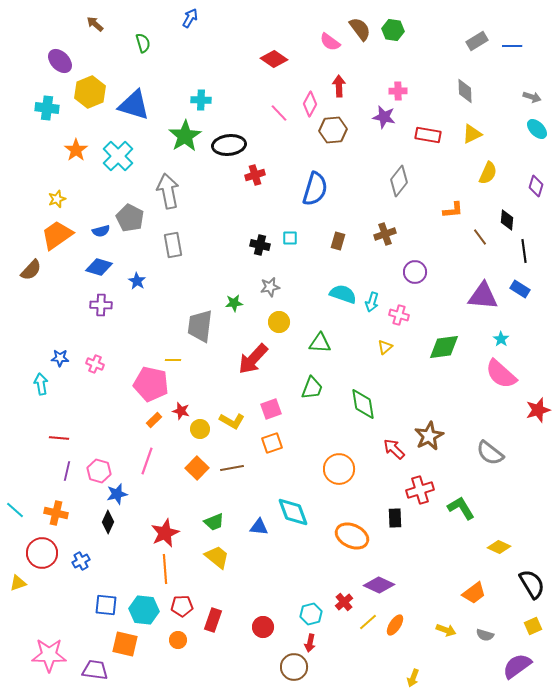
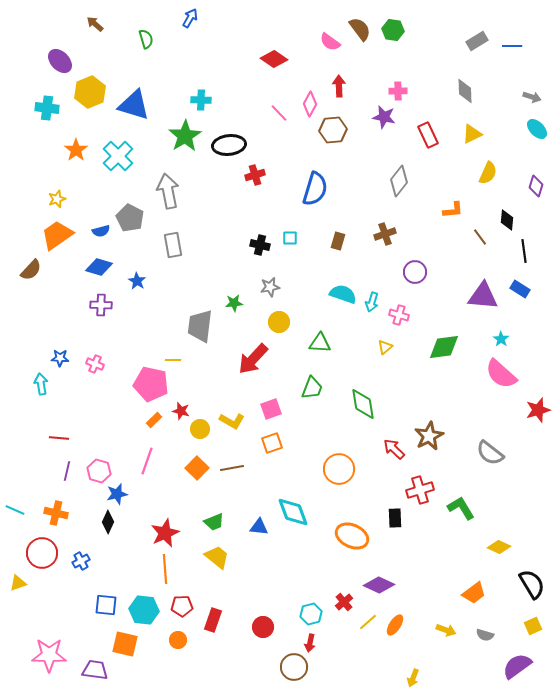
green semicircle at (143, 43): moved 3 px right, 4 px up
red rectangle at (428, 135): rotated 55 degrees clockwise
cyan line at (15, 510): rotated 18 degrees counterclockwise
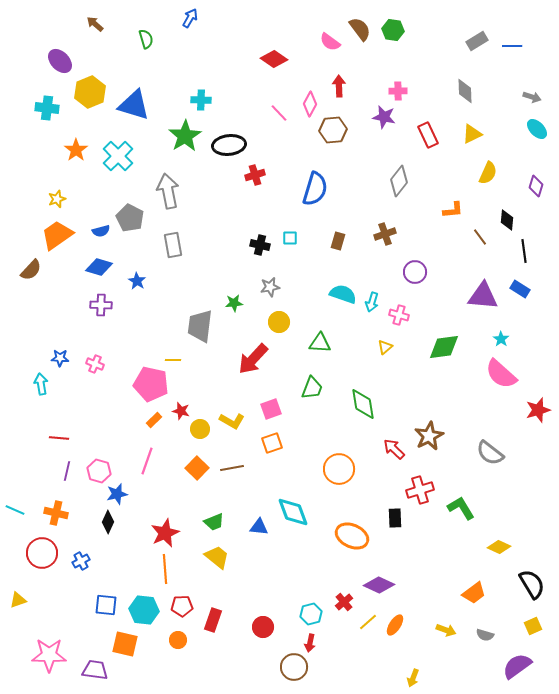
yellow triangle at (18, 583): moved 17 px down
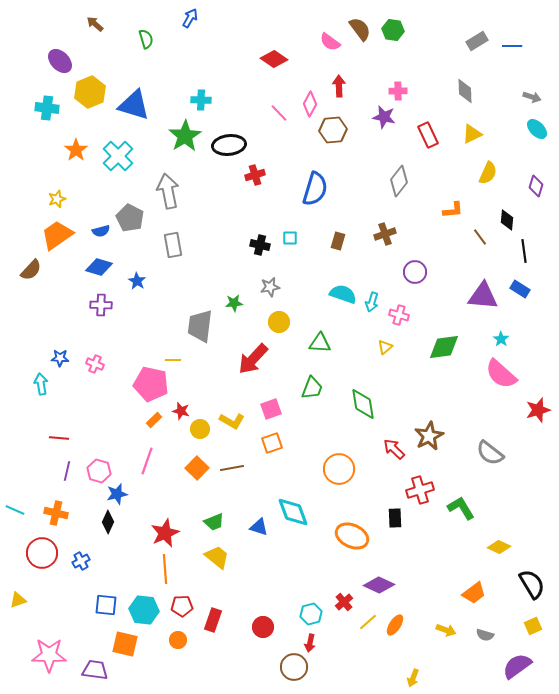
blue triangle at (259, 527): rotated 12 degrees clockwise
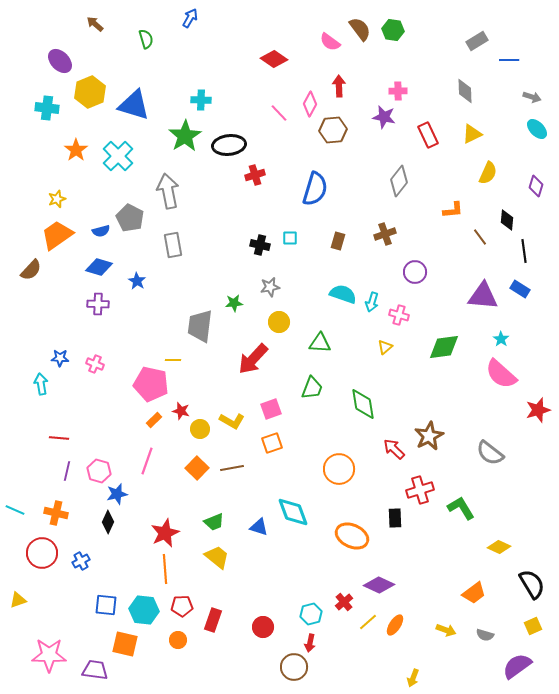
blue line at (512, 46): moved 3 px left, 14 px down
purple cross at (101, 305): moved 3 px left, 1 px up
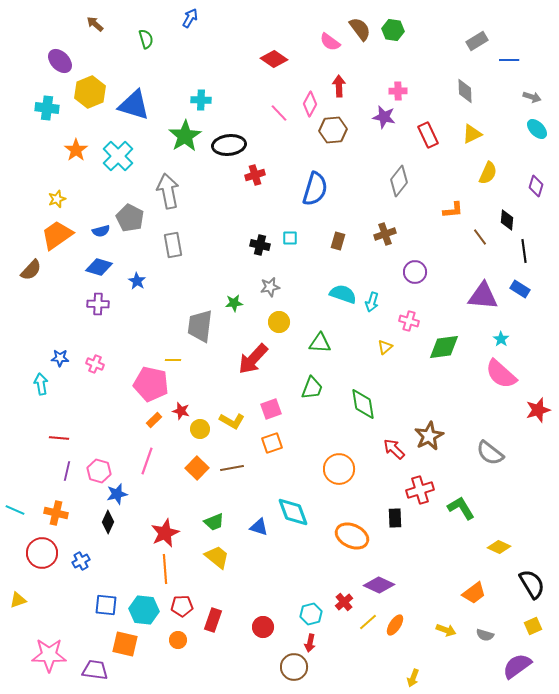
pink cross at (399, 315): moved 10 px right, 6 px down
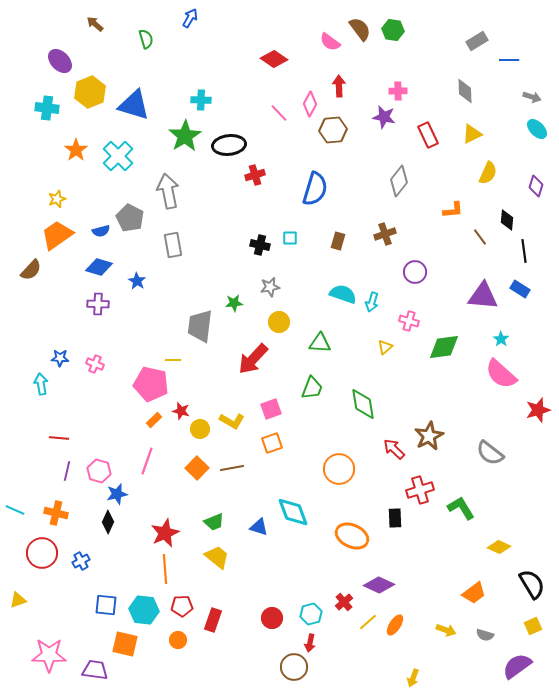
red circle at (263, 627): moved 9 px right, 9 px up
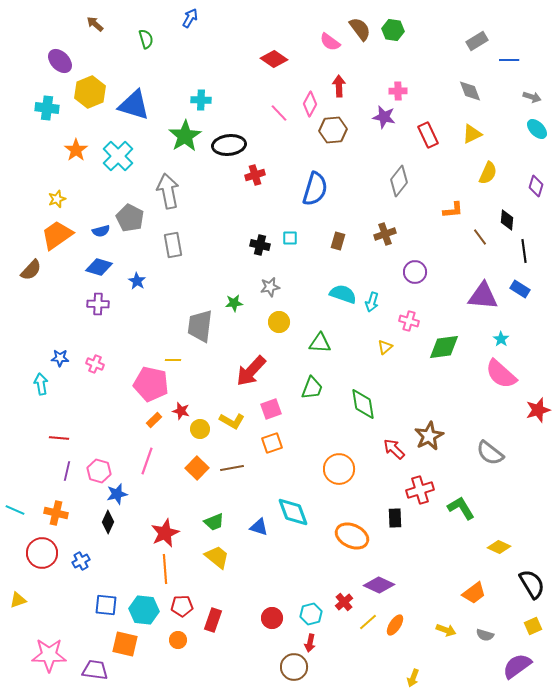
gray diamond at (465, 91): moved 5 px right; rotated 20 degrees counterclockwise
red arrow at (253, 359): moved 2 px left, 12 px down
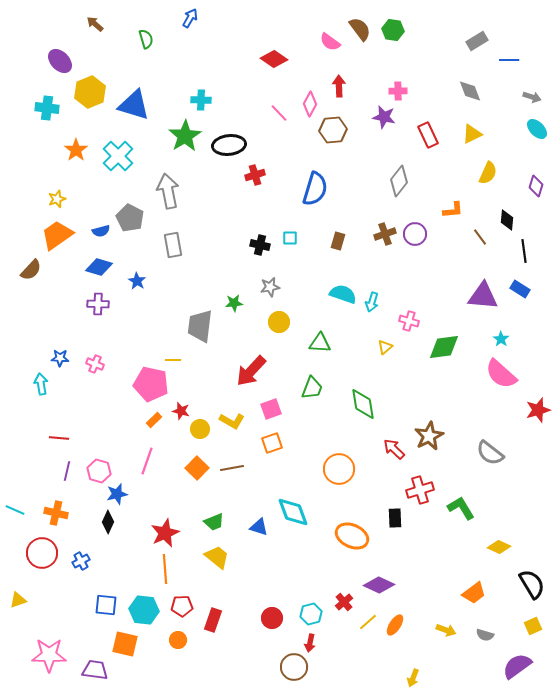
purple circle at (415, 272): moved 38 px up
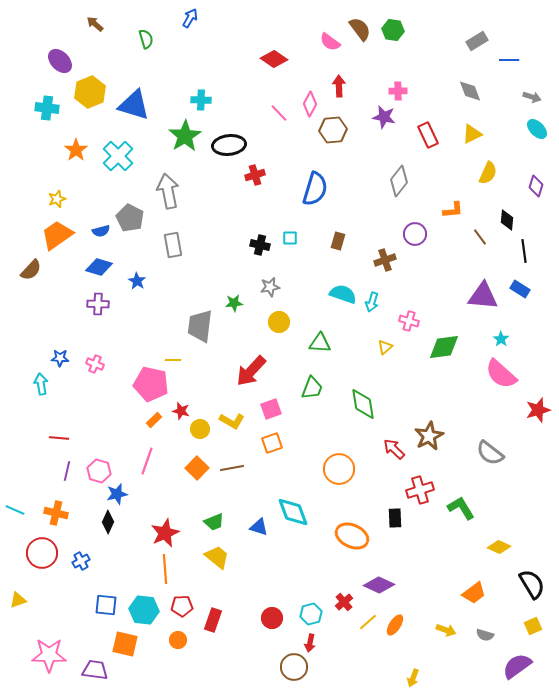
brown cross at (385, 234): moved 26 px down
